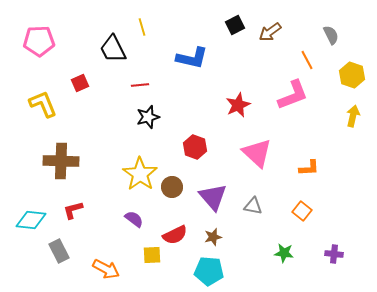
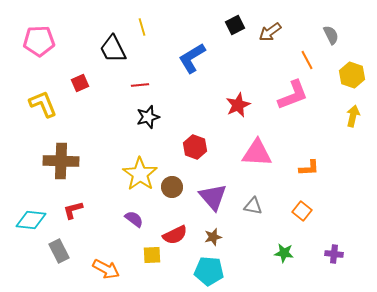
blue L-shape: rotated 136 degrees clockwise
pink triangle: rotated 40 degrees counterclockwise
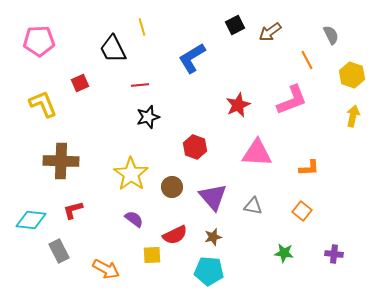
pink L-shape: moved 1 px left, 5 px down
yellow star: moved 9 px left
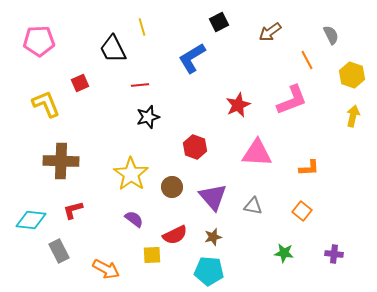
black square: moved 16 px left, 3 px up
yellow L-shape: moved 3 px right
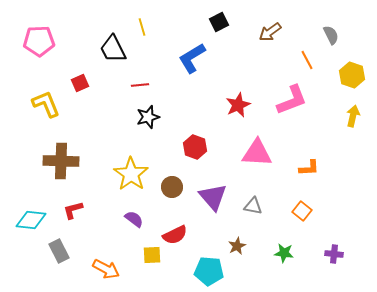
brown star: moved 24 px right, 9 px down; rotated 12 degrees counterclockwise
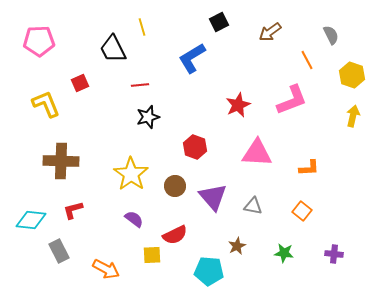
brown circle: moved 3 px right, 1 px up
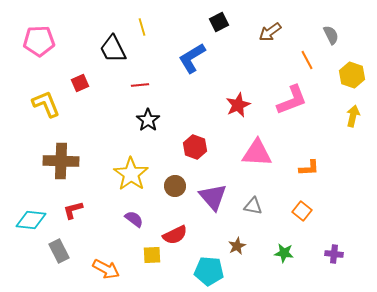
black star: moved 3 px down; rotated 20 degrees counterclockwise
